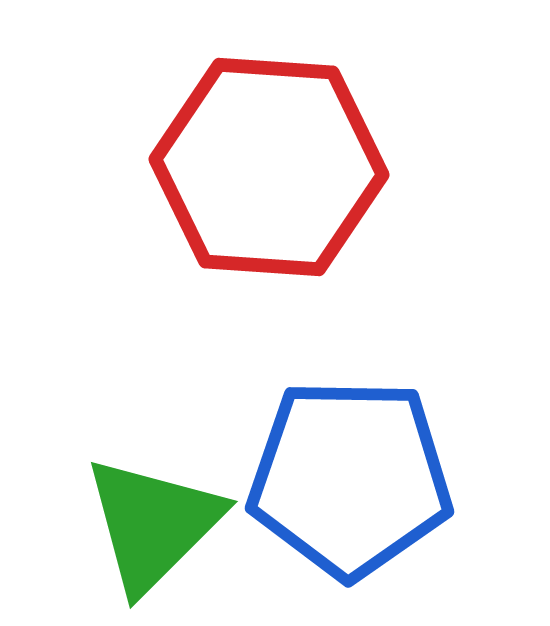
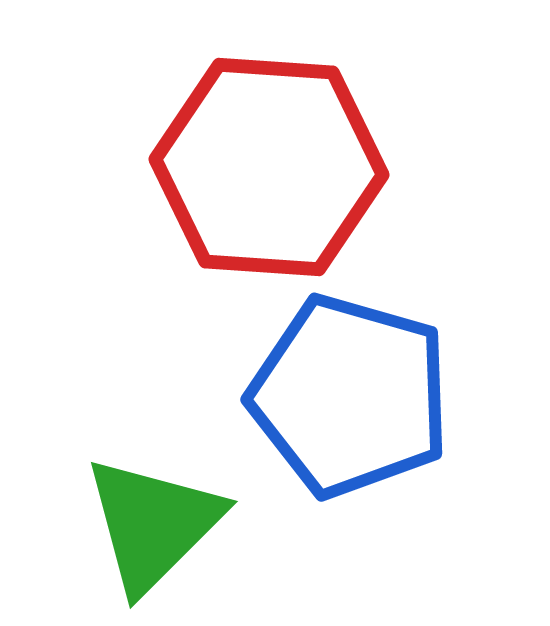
blue pentagon: moved 82 px up; rotated 15 degrees clockwise
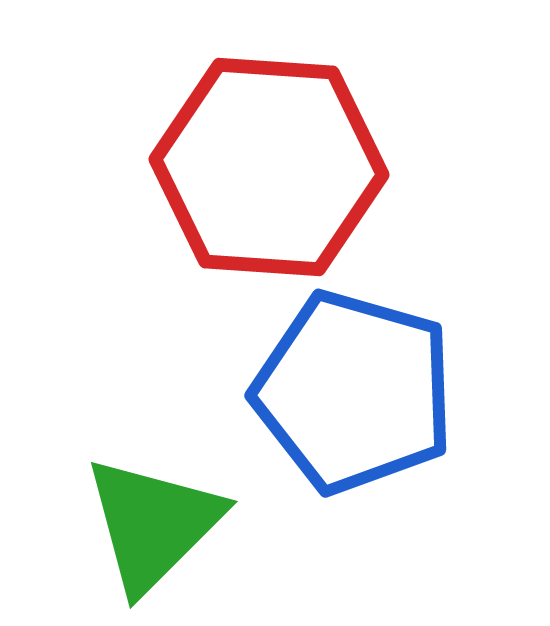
blue pentagon: moved 4 px right, 4 px up
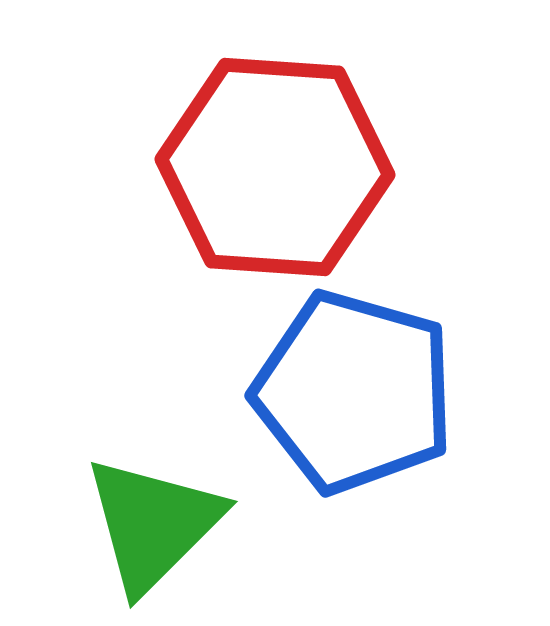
red hexagon: moved 6 px right
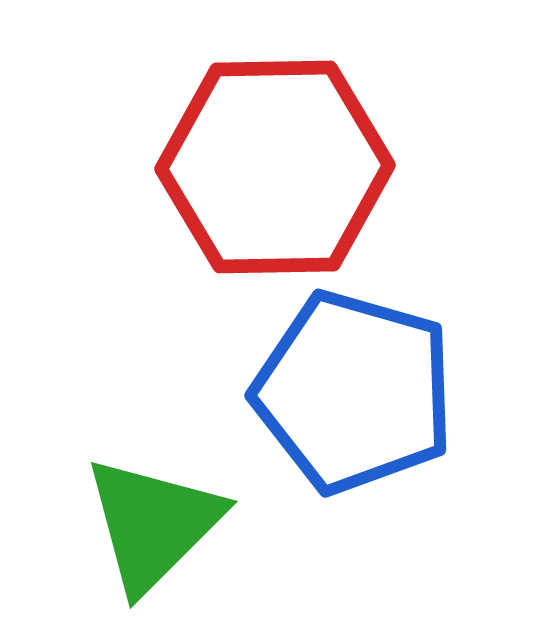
red hexagon: rotated 5 degrees counterclockwise
